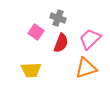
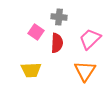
gray cross: moved 1 px right, 1 px up; rotated 14 degrees counterclockwise
red semicircle: moved 4 px left; rotated 18 degrees counterclockwise
orange triangle: moved 1 px left, 3 px down; rotated 40 degrees counterclockwise
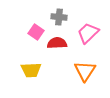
pink trapezoid: moved 2 px left, 6 px up
red semicircle: rotated 96 degrees counterclockwise
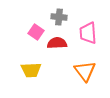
pink trapezoid: rotated 50 degrees counterclockwise
orange triangle: rotated 10 degrees counterclockwise
